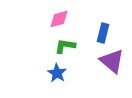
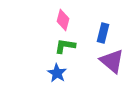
pink diamond: moved 4 px right, 1 px down; rotated 60 degrees counterclockwise
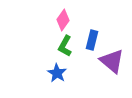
pink diamond: rotated 20 degrees clockwise
blue rectangle: moved 11 px left, 7 px down
green L-shape: rotated 70 degrees counterclockwise
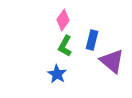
blue star: moved 1 px down
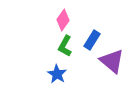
blue rectangle: rotated 18 degrees clockwise
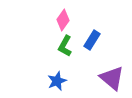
purple triangle: moved 17 px down
blue star: moved 7 px down; rotated 18 degrees clockwise
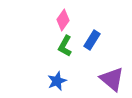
purple triangle: moved 1 px down
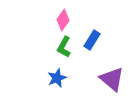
green L-shape: moved 1 px left, 1 px down
blue star: moved 3 px up
